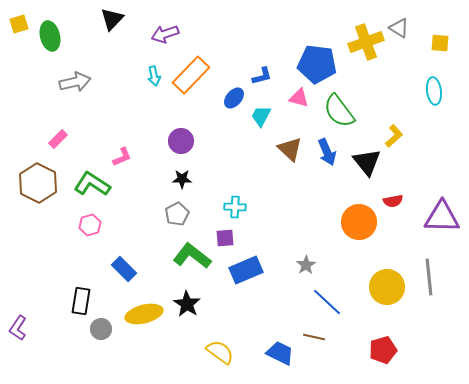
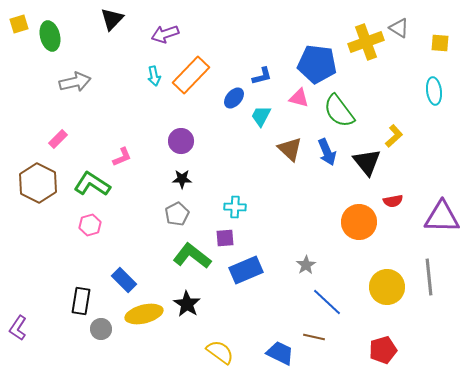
blue rectangle at (124, 269): moved 11 px down
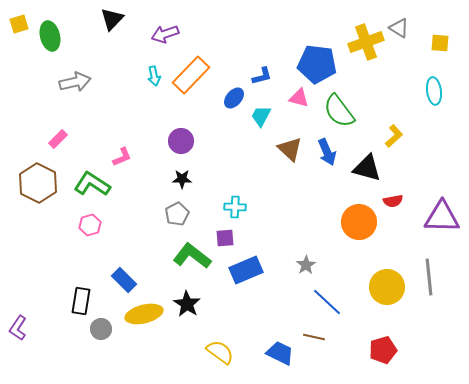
black triangle at (367, 162): moved 6 px down; rotated 36 degrees counterclockwise
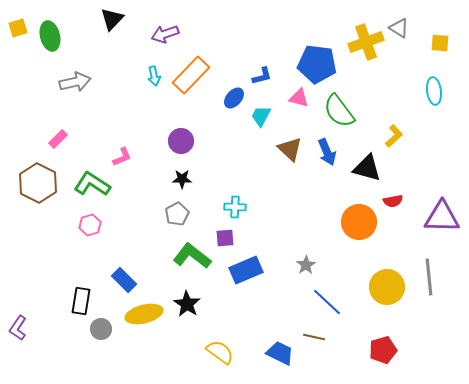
yellow square at (19, 24): moved 1 px left, 4 px down
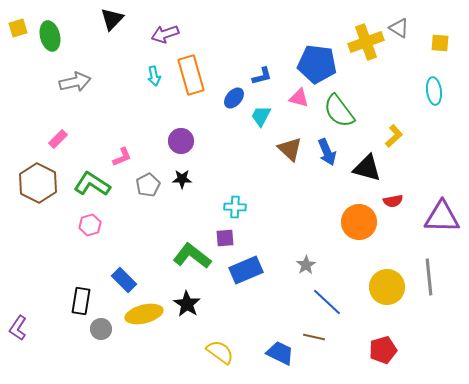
orange rectangle at (191, 75): rotated 60 degrees counterclockwise
gray pentagon at (177, 214): moved 29 px left, 29 px up
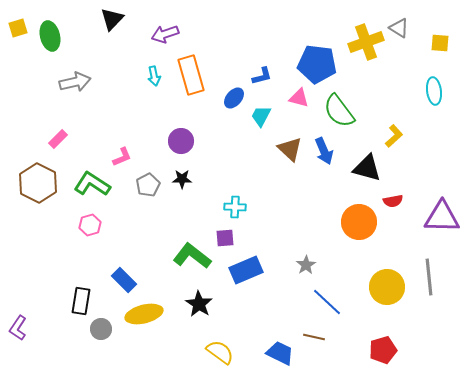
blue arrow at (327, 152): moved 3 px left, 1 px up
black star at (187, 304): moved 12 px right
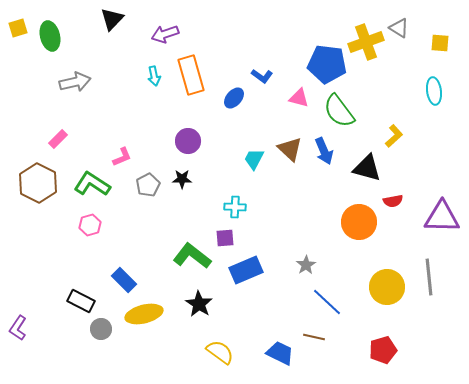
blue pentagon at (317, 64): moved 10 px right
blue L-shape at (262, 76): rotated 50 degrees clockwise
cyan trapezoid at (261, 116): moved 7 px left, 43 px down
purple circle at (181, 141): moved 7 px right
black rectangle at (81, 301): rotated 72 degrees counterclockwise
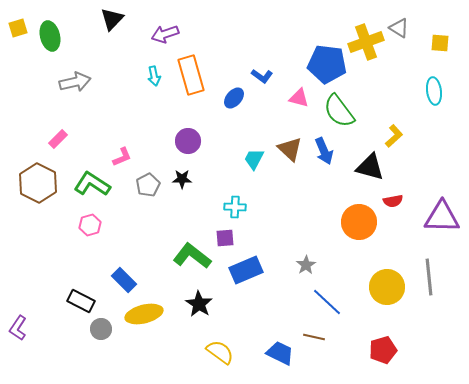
black triangle at (367, 168): moved 3 px right, 1 px up
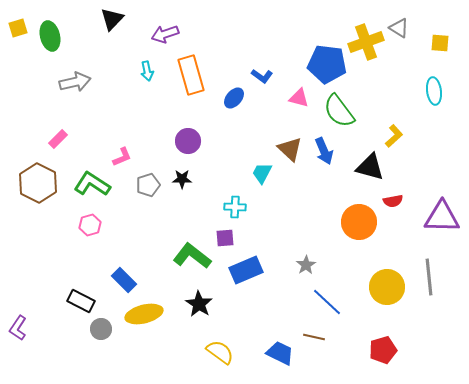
cyan arrow at (154, 76): moved 7 px left, 5 px up
cyan trapezoid at (254, 159): moved 8 px right, 14 px down
gray pentagon at (148, 185): rotated 10 degrees clockwise
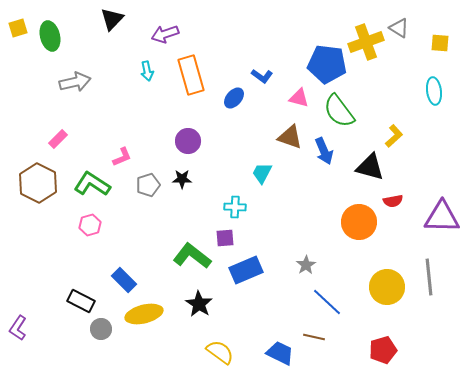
brown triangle at (290, 149): moved 12 px up; rotated 24 degrees counterclockwise
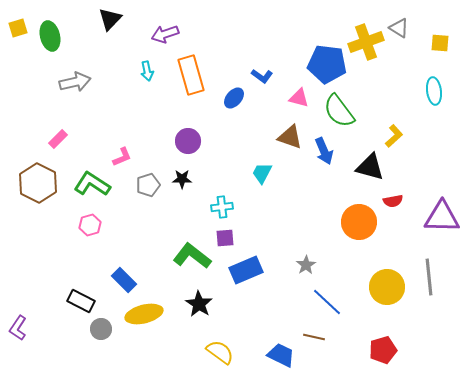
black triangle at (112, 19): moved 2 px left
cyan cross at (235, 207): moved 13 px left; rotated 10 degrees counterclockwise
blue trapezoid at (280, 353): moved 1 px right, 2 px down
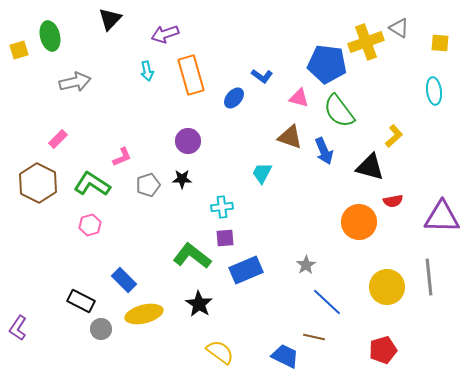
yellow square at (18, 28): moved 1 px right, 22 px down
blue trapezoid at (281, 355): moved 4 px right, 1 px down
